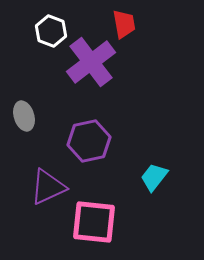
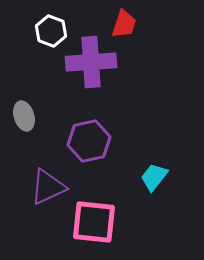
red trapezoid: rotated 28 degrees clockwise
purple cross: rotated 33 degrees clockwise
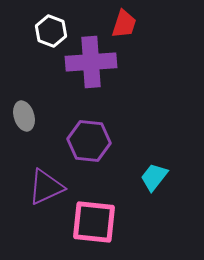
purple hexagon: rotated 18 degrees clockwise
purple triangle: moved 2 px left
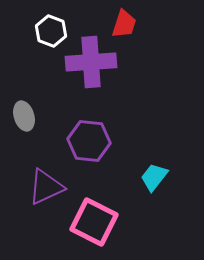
pink square: rotated 21 degrees clockwise
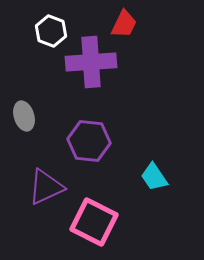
red trapezoid: rotated 8 degrees clockwise
cyan trapezoid: rotated 72 degrees counterclockwise
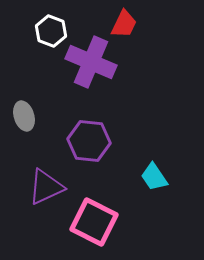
purple cross: rotated 27 degrees clockwise
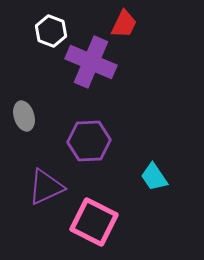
purple hexagon: rotated 9 degrees counterclockwise
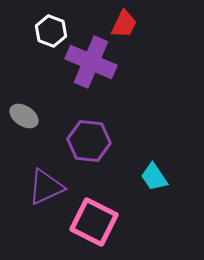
gray ellipse: rotated 40 degrees counterclockwise
purple hexagon: rotated 9 degrees clockwise
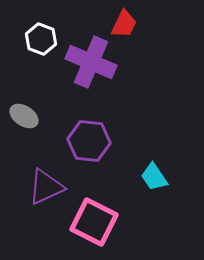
white hexagon: moved 10 px left, 8 px down
